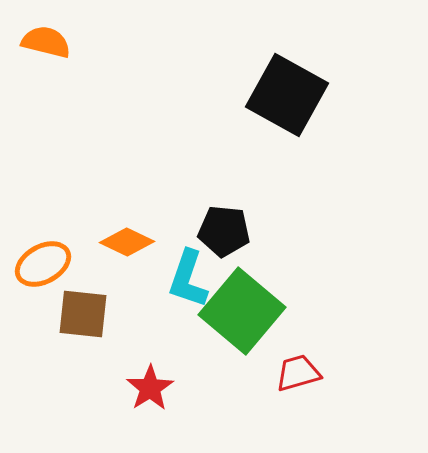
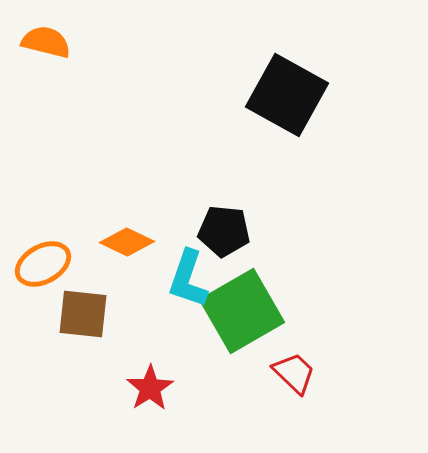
green square: rotated 20 degrees clockwise
red trapezoid: moved 4 px left; rotated 60 degrees clockwise
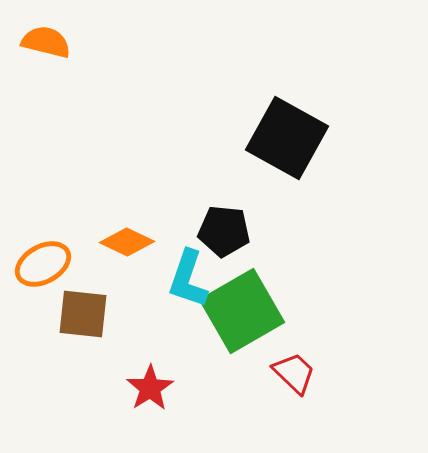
black square: moved 43 px down
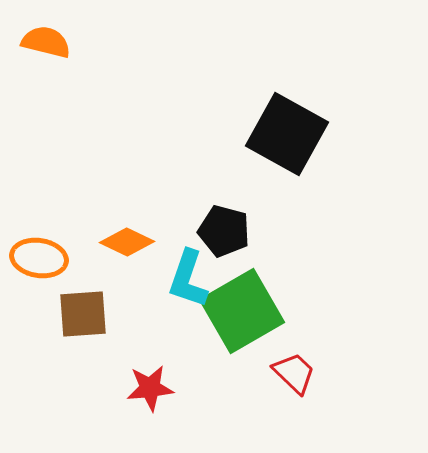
black square: moved 4 px up
black pentagon: rotated 9 degrees clockwise
orange ellipse: moved 4 px left, 6 px up; rotated 38 degrees clockwise
brown square: rotated 10 degrees counterclockwise
red star: rotated 27 degrees clockwise
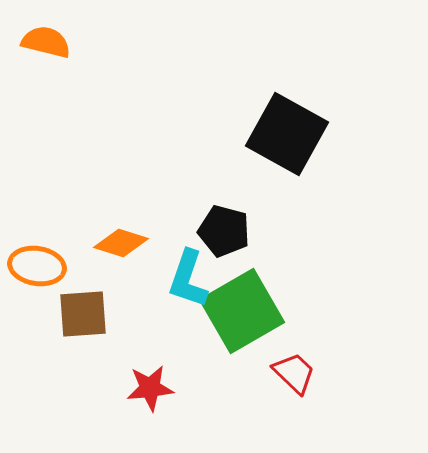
orange diamond: moved 6 px left, 1 px down; rotated 8 degrees counterclockwise
orange ellipse: moved 2 px left, 8 px down
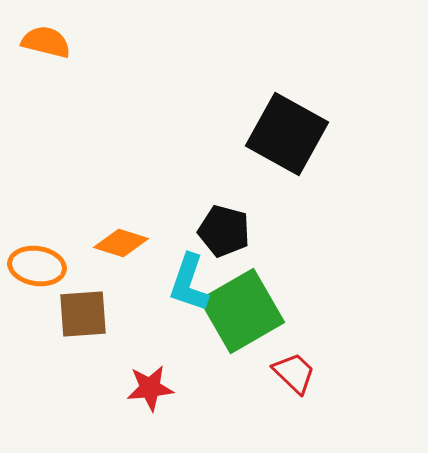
cyan L-shape: moved 1 px right, 4 px down
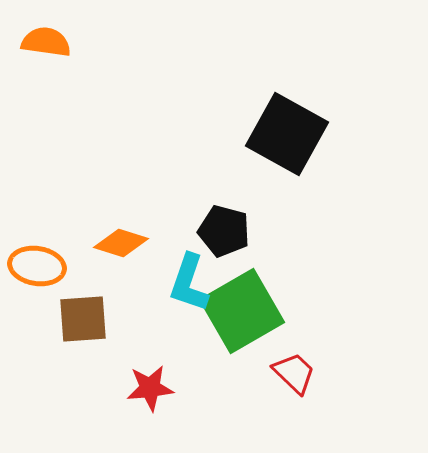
orange semicircle: rotated 6 degrees counterclockwise
brown square: moved 5 px down
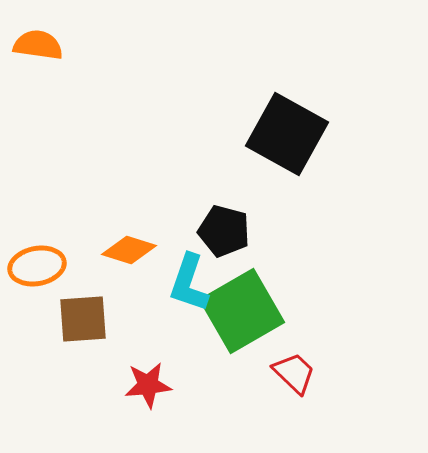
orange semicircle: moved 8 px left, 3 px down
orange diamond: moved 8 px right, 7 px down
orange ellipse: rotated 20 degrees counterclockwise
red star: moved 2 px left, 3 px up
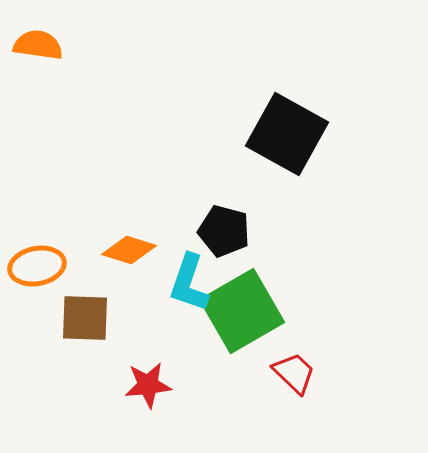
brown square: moved 2 px right, 1 px up; rotated 6 degrees clockwise
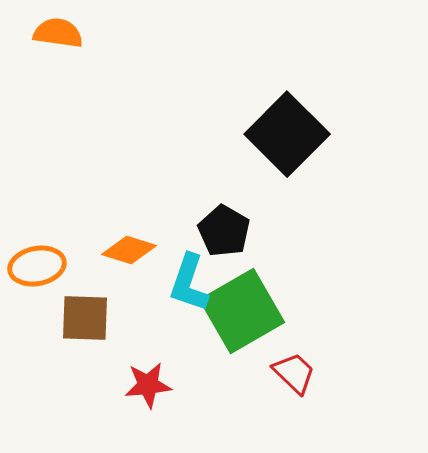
orange semicircle: moved 20 px right, 12 px up
black square: rotated 16 degrees clockwise
black pentagon: rotated 15 degrees clockwise
